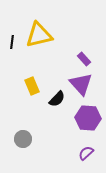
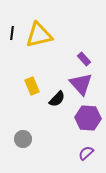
black line: moved 9 px up
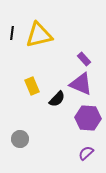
purple triangle: rotated 25 degrees counterclockwise
gray circle: moved 3 px left
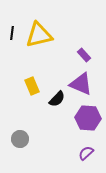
purple rectangle: moved 4 px up
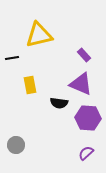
black line: moved 25 px down; rotated 72 degrees clockwise
yellow rectangle: moved 2 px left, 1 px up; rotated 12 degrees clockwise
black semicircle: moved 2 px right, 4 px down; rotated 54 degrees clockwise
gray circle: moved 4 px left, 6 px down
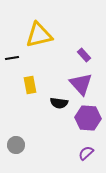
purple triangle: rotated 25 degrees clockwise
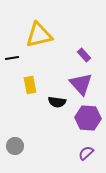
black semicircle: moved 2 px left, 1 px up
gray circle: moved 1 px left, 1 px down
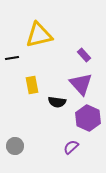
yellow rectangle: moved 2 px right
purple hexagon: rotated 20 degrees clockwise
purple semicircle: moved 15 px left, 6 px up
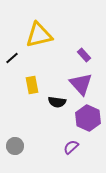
black line: rotated 32 degrees counterclockwise
